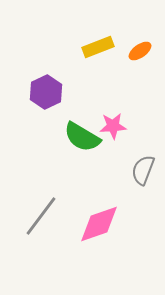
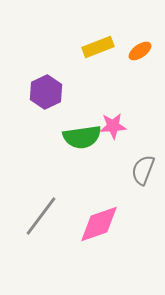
green semicircle: rotated 39 degrees counterclockwise
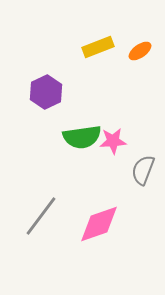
pink star: moved 15 px down
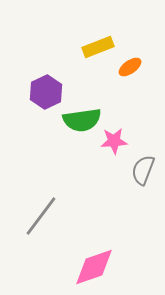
orange ellipse: moved 10 px left, 16 px down
green semicircle: moved 17 px up
pink star: moved 1 px right
pink diamond: moved 5 px left, 43 px down
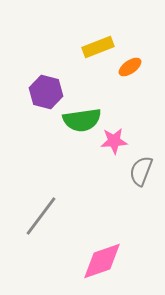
purple hexagon: rotated 20 degrees counterclockwise
gray semicircle: moved 2 px left, 1 px down
pink diamond: moved 8 px right, 6 px up
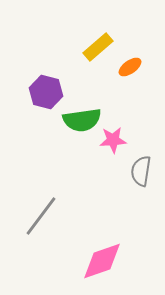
yellow rectangle: rotated 20 degrees counterclockwise
pink star: moved 1 px left, 1 px up
gray semicircle: rotated 12 degrees counterclockwise
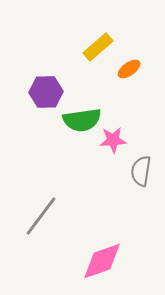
orange ellipse: moved 1 px left, 2 px down
purple hexagon: rotated 16 degrees counterclockwise
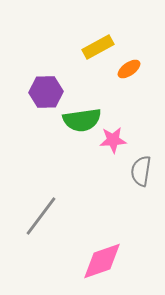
yellow rectangle: rotated 12 degrees clockwise
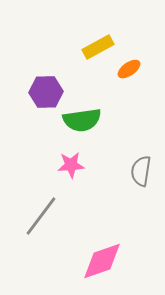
pink star: moved 42 px left, 25 px down
